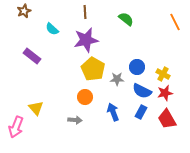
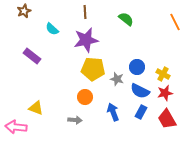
yellow pentagon: rotated 25 degrees counterclockwise
gray star: rotated 16 degrees clockwise
blue semicircle: moved 2 px left
yellow triangle: rotated 28 degrees counterclockwise
pink arrow: rotated 75 degrees clockwise
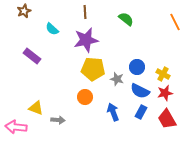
gray arrow: moved 17 px left
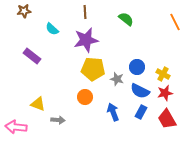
brown star: rotated 16 degrees clockwise
yellow triangle: moved 2 px right, 4 px up
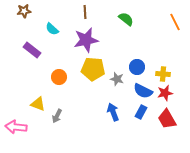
purple rectangle: moved 6 px up
yellow cross: rotated 24 degrees counterclockwise
blue semicircle: moved 3 px right
orange circle: moved 26 px left, 20 px up
gray arrow: moved 1 px left, 4 px up; rotated 112 degrees clockwise
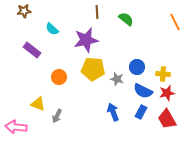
brown line: moved 12 px right
red star: moved 2 px right
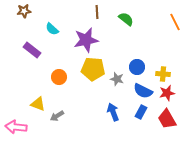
gray arrow: rotated 32 degrees clockwise
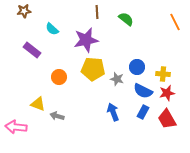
blue rectangle: moved 2 px right
gray arrow: rotated 48 degrees clockwise
